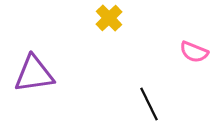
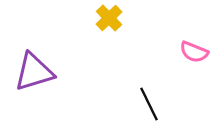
purple triangle: moved 2 px up; rotated 9 degrees counterclockwise
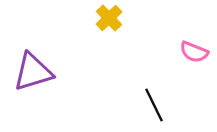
purple triangle: moved 1 px left
black line: moved 5 px right, 1 px down
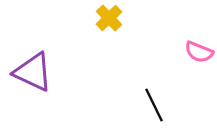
pink semicircle: moved 5 px right
purple triangle: rotated 42 degrees clockwise
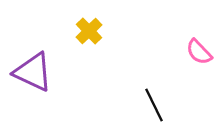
yellow cross: moved 20 px left, 13 px down
pink semicircle: rotated 24 degrees clockwise
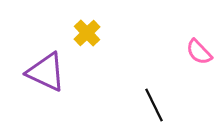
yellow cross: moved 2 px left, 2 px down
purple triangle: moved 13 px right
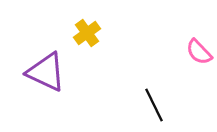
yellow cross: rotated 8 degrees clockwise
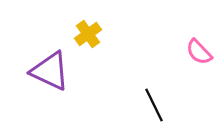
yellow cross: moved 1 px right, 1 px down
purple triangle: moved 4 px right, 1 px up
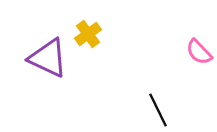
purple triangle: moved 2 px left, 13 px up
black line: moved 4 px right, 5 px down
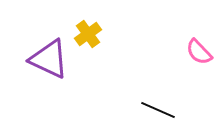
purple triangle: moved 1 px right, 1 px down
black line: rotated 40 degrees counterclockwise
